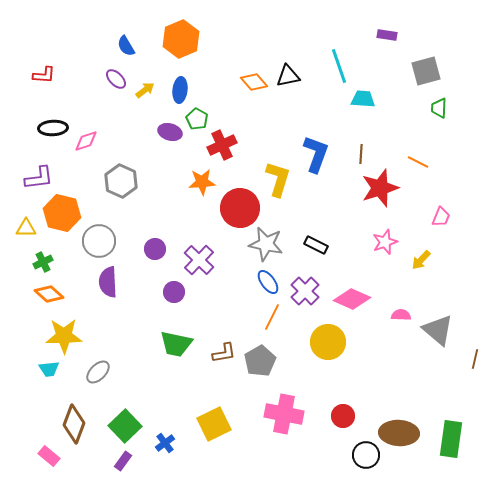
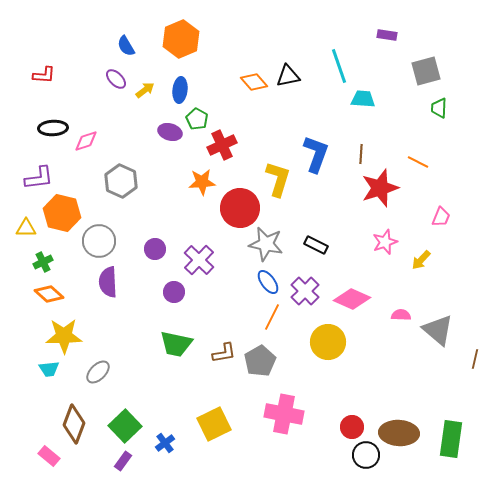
red circle at (343, 416): moved 9 px right, 11 px down
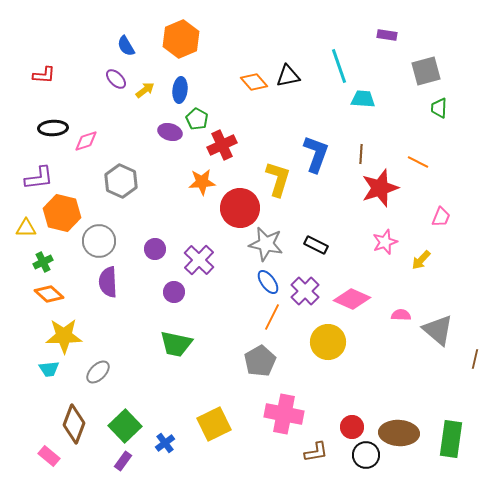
brown L-shape at (224, 353): moved 92 px right, 99 px down
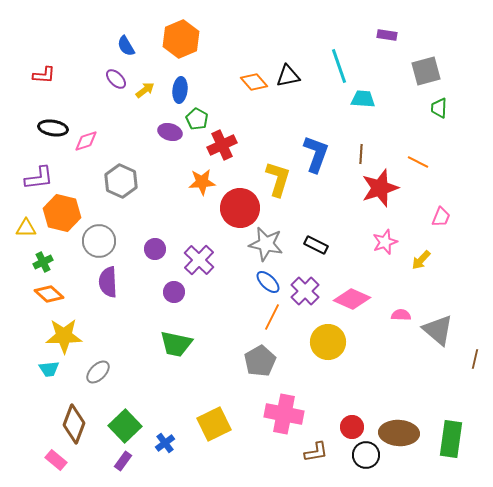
black ellipse at (53, 128): rotated 12 degrees clockwise
blue ellipse at (268, 282): rotated 10 degrees counterclockwise
pink rectangle at (49, 456): moved 7 px right, 4 px down
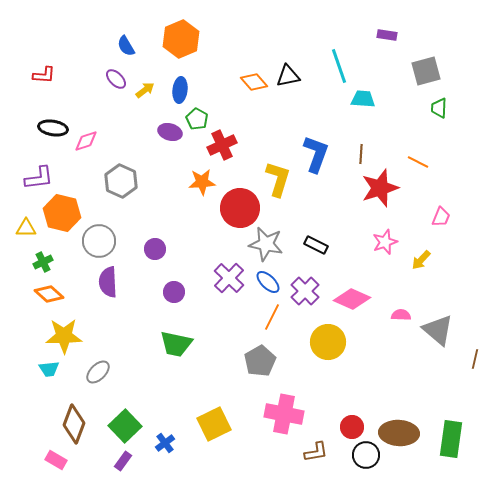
purple cross at (199, 260): moved 30 px right, 18 px down
pink rectangle at (56, 460): rotated 10 degrees counterclockwise
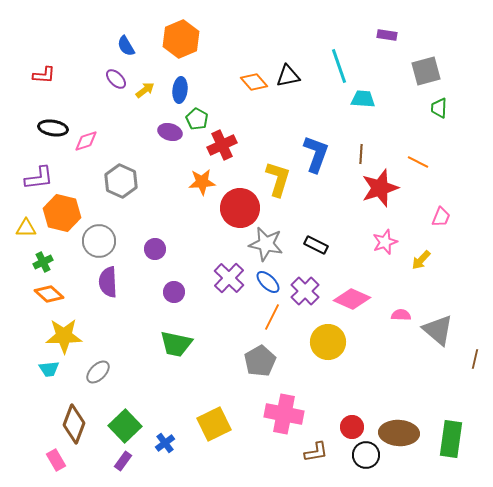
pink rectangle at (56, 460): rotated 30 degrees clockwise
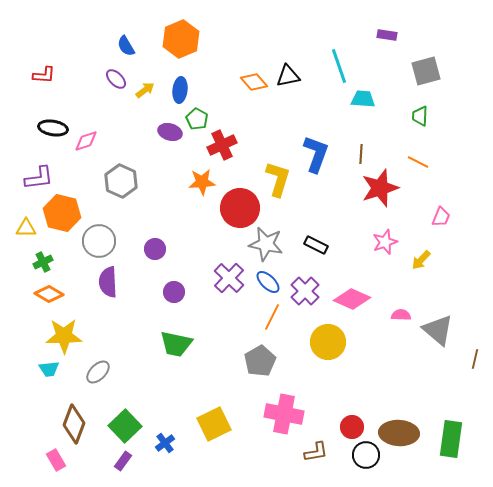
green trapezoid at (439, 108): moved 19 px left, 8 px down
orange diamond at (49, 294): rotated 12 degrees counterclockwise
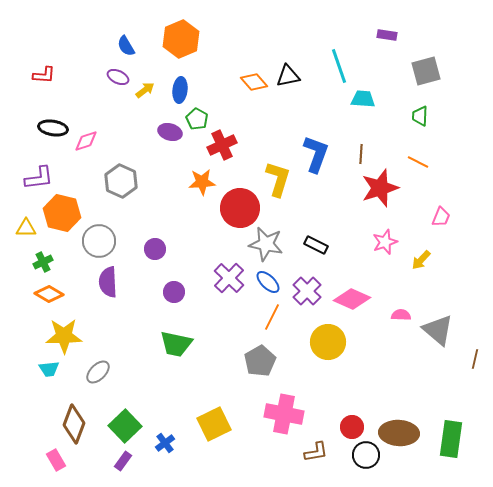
purple ellipse at (116, 79): moved 2 px right, 2 px up; rotated 20 degrees counterclockwise
purple cross at (305, 291): moved 2 px right
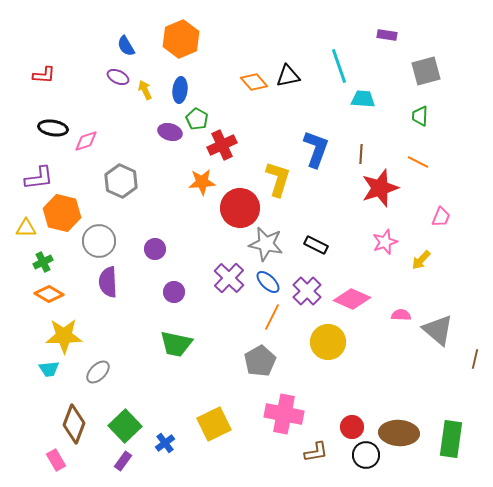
yellow arrow at (145, 90): rotated 78 degrees counterclockwise
blue L-shape at (316, 154): moved 5 px up
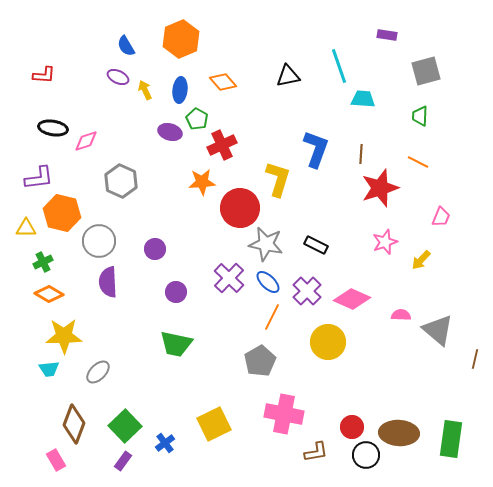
orange diamond at (254, 82): moved 31 px left
purple circle at (174, 292): moved 2 px right
